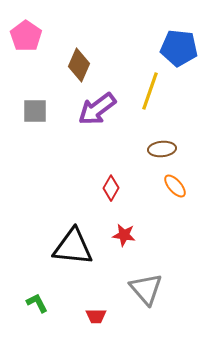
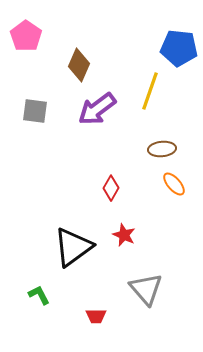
gray square: rotated 8 degrees clockwise
orange ellipse: moved 1 px left, 2 px up
red star: rotated 15 degrees clockwise
black triangle: rotated 42 degrees counterclockwise
green L-shape: moved 2 px right, 8 px up
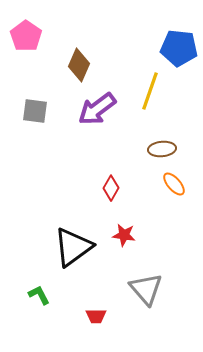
red star: rotated 15 degrees counterclockwise
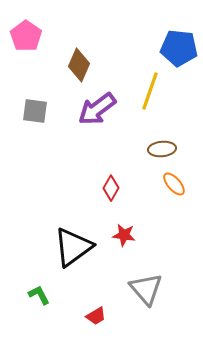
red trapezoid: rotated 30 degrees counterclockwise
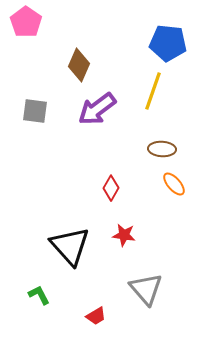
pink pentagon: moved 14 px up
blue pentagon: moved 11 px left, 5 px up
yellow line: moved 3 px right
brown ellipse: rotated 8 degrees clockwise
black triangle: moved 3 px left, 1 px up; rotated 36 degrees counterclockwise
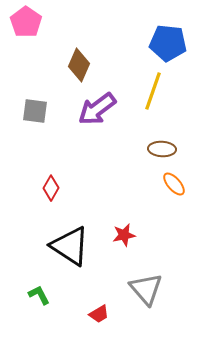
red diamond: moved 60 px left
red star: rotated 20 degrees counterclockwise
black triangle: rotated 15 degrees counterclockwise
red trapezoid: moved 3 px right, 2 px up
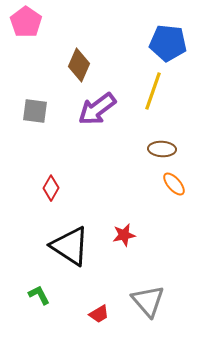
gray triangle: moved 2 px right, 12 px down
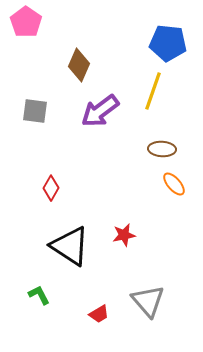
purple arrow: moved 3 px right, 2 px down
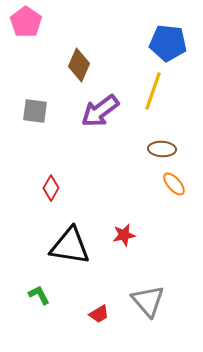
black triangle: rotated 24 degrees counterclockwise
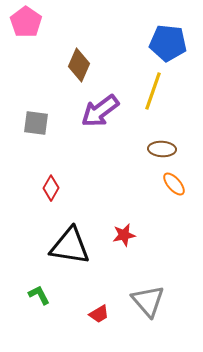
gray square: moved 1 px right, 12 px down
